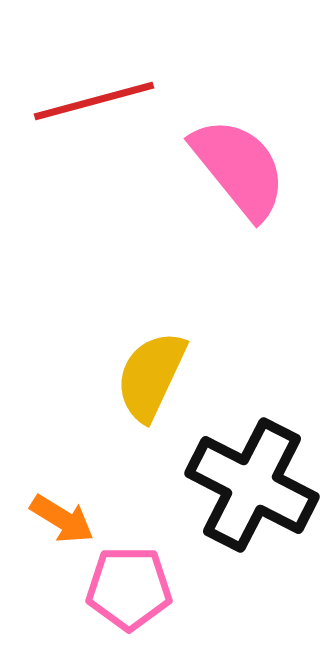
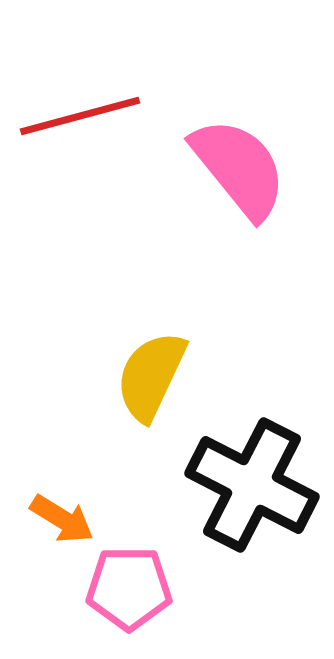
red line: moved 14 px left, 15 px down
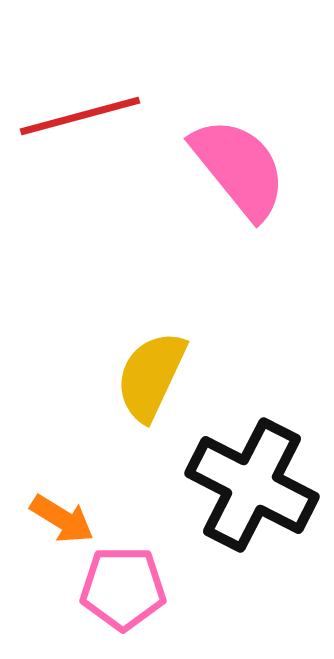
pink pentagon: moved 6 px left
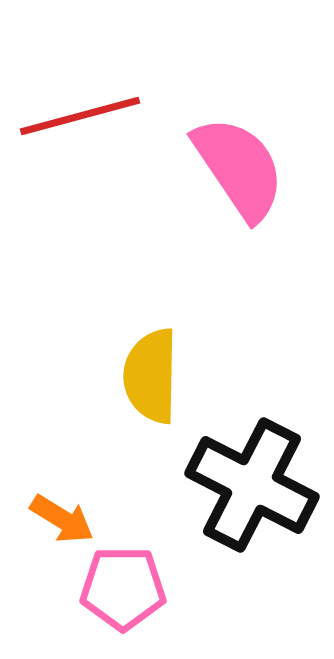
pink semicircle: rotated 5 degrees clockwise
yellow semicircle: rotated 24 degrees counterclockwise
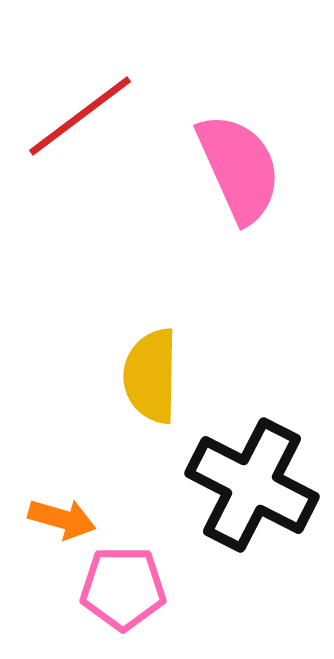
red line: rotated 22 degrees counterclockwise
pink semicircle: rotated 10 degrees clockwise
orange arrow: rotated 16 degrees counterclockwise
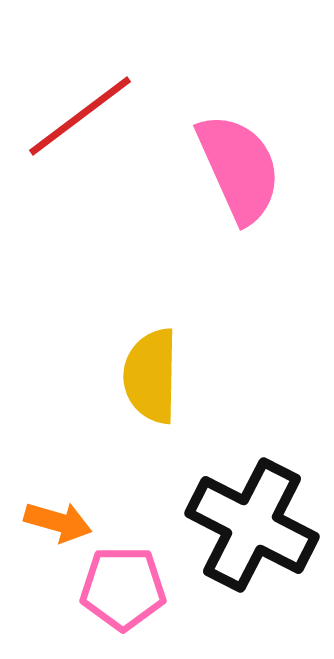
black cross: moved 40 px down
orange arrow: moved 4 px left, 3 px down
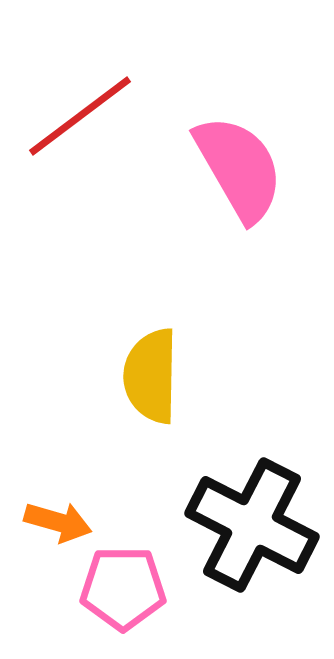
pink semicircle: rotated 6 degrees counterclockwise
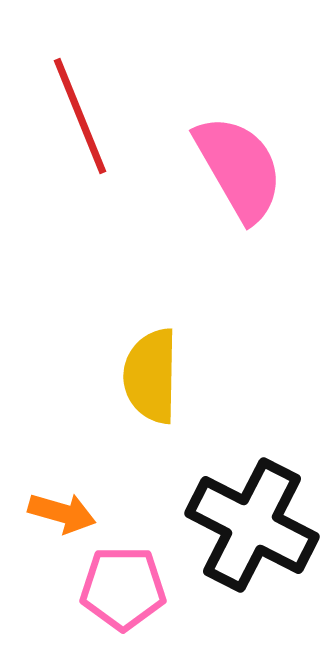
red line: rotated 75 degrees counterclockwise
orange arrow: moved 4 px right, 9 px up
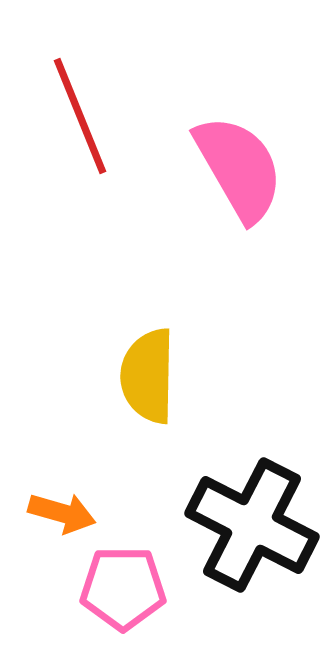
yellow semicircle: moved 3 px left
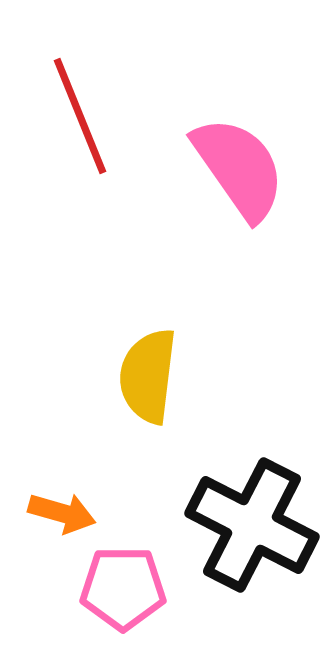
pink semicircle: rotated 5 degrees counterclockwise
yellow semicircle: rotated 6 degrees clockwise
